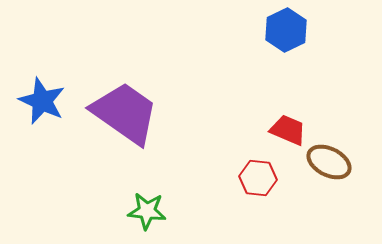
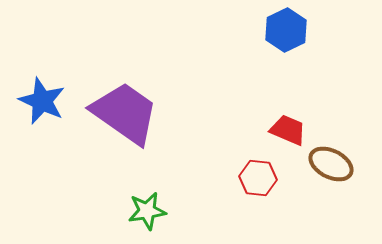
brown ellipse: moved 2 px right, 2 px down
green star: rotated 15 degrees counterclockwise
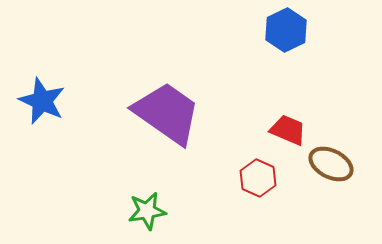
purple trapezoid: moved 42 px right
red hexagon: rotated 18 degrees clockwise
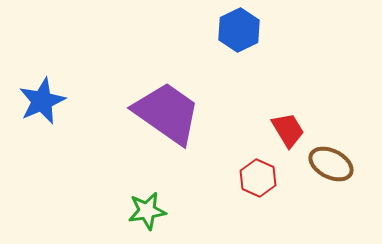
blue hexagon: moved 47 px left
blue star: rotated 24 degrees clockwise
red trapezoid: rotated 36 degrees clockwise
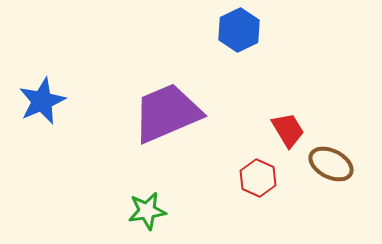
purple trapezoid: rotated 58 degrees counterclockwise
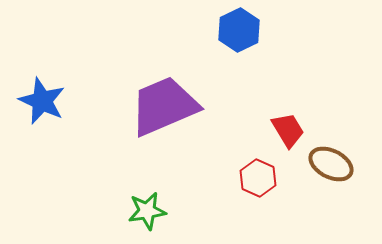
blue star: rotated 24 degrees counterclockwise
purple trapezoid: moved 3 px left, 7 px up
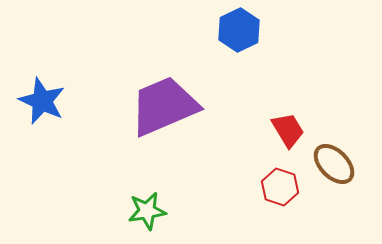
brown ellipse: moved 3 px right; rotated 18 degrees clockwise
red hexagon: moved 22 px right, 9 px down; rotated 6 degrees counterclockwise
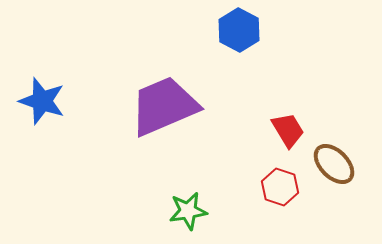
blue hexagon: rotated 6 degrees counterclockwise
blue star: rotated 6 degrees counterclockwise
green star: moved 41 px right
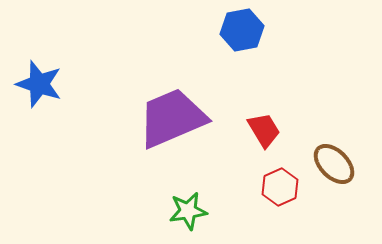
blue hexagon: moved 3 px right; rotated 21 degrees clockwise
blue star: moved 3 px left, 17 px up
purple trapezoid: moved 8 px right, 12 px down
red trapezoid: moved 24 px left
red hexagon: rotated 18 degrees clockwise
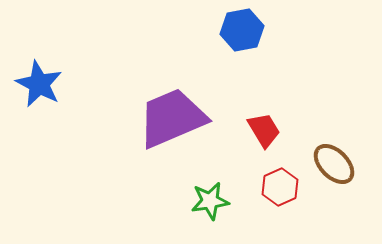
blue star: rotated 9 degrees clockwise
green star: moved 22 px right, 10 px up
